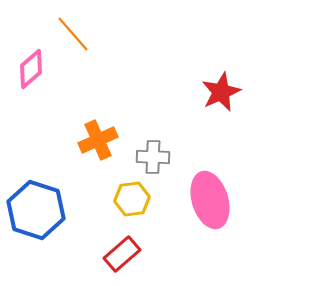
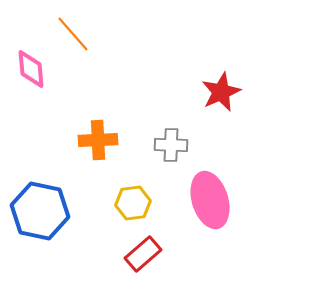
pink diamond: rotated 54 degrees counterclockwise
orange cross: rotated 21 degrees clockwise
gray cross: moved 18 px right, 12 px up
yellow hexagon: moved 1 px right, 4 px down
blue hexagon: moved 4 px right, 1 px down; rotated 6 degrees counterclockwise
red rectangle: moved 21 px right
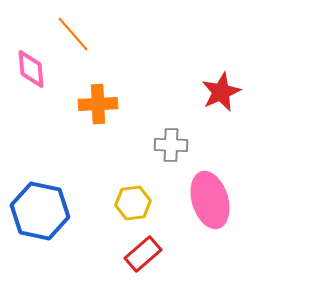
orange cross: moved 36 px up
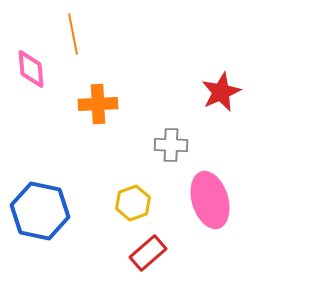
orange line: rotated 30 degrees clockwise
yellow hexagon: rotated 12 degrees counterclockwise
red rectangle: moved 5 px right, 1 px up
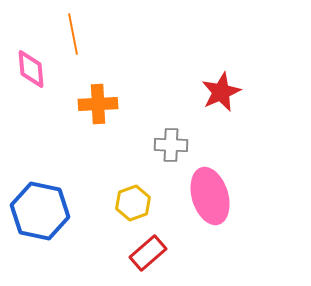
pink ellipse: moved 4 px up
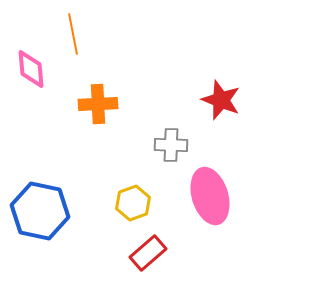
red star: moved 8 px down; rotated 27 degrees counterclockwise
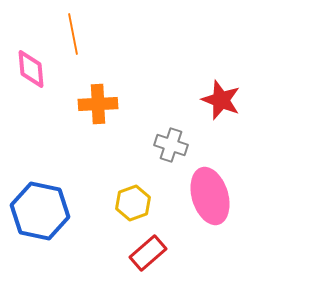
gray cross: rotated 16 degrees clockwise
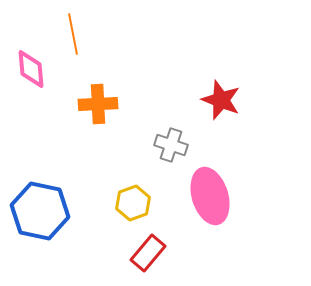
red rectangle: rotated 9 degrees counterclockwise
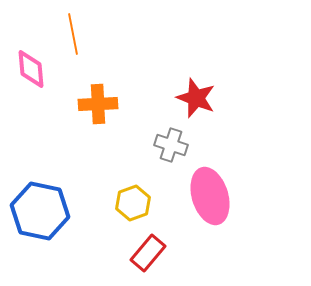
red star: moved 25 px left, 2 px up
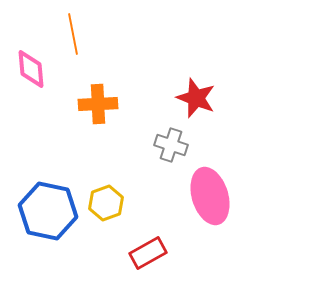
yellow hexagon: moved 27 px left
blue hexagon: moved 8 px right
red rectangle: rotated 21 degrees clockwise
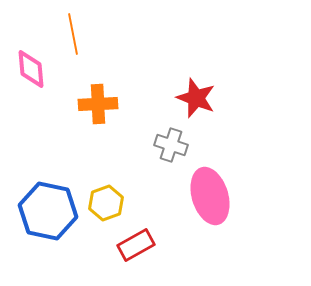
red rectangle: moved 12 px left, 8 px up
